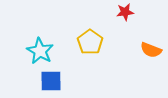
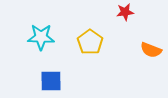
cyan star: moved 1 px right, 14 px up; rotated 28 degrees counterclockwise
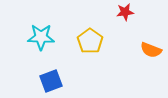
yellow pentagon: moved 1 px up
blue square: rotated 20 degrees counterclockwise
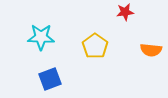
yellow pentagon: moved 5 px right, 5 px down
orange semicircle: rotated 15 degrees counterclockwise
blue square: moved 1 px left, 2 px up
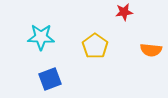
red star: moved 1 px left
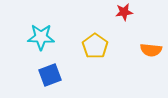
blue square: moved 4 px up
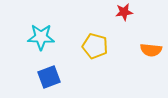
yellow pentagon: rotated 20 degrees counterclockwise
blue square: moved 1 px left, 2 px down
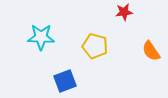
orange semicircle: moved 1 px down; rotated 50 degrees clockwise
blue square: moved 16 px right, 4 px down
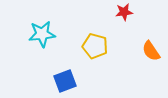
cyan star: moved 1 px right, 3 px up; rotated 8 degrees counterclockwise
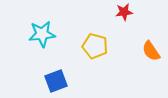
blue square: moved 9 px left
